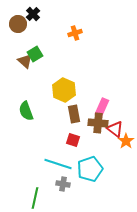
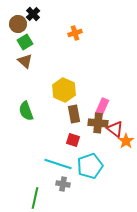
green square: moved 10 px left, 12 px up
cyan pentagon: moved 3 px up
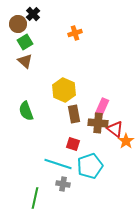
red square: moved 4 px down
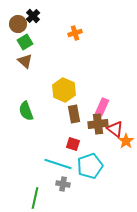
black cross: moved 2 px down
brown cross: moved 1 px down; rotated 12 degrees counterclockwise
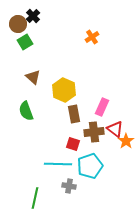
orange cross: moved 17 px right, 4 px down; rotated 16 degrees counterclockwise
brown triangle: moved 8 px right, 16 px down
brown cross: moved 4 px left, 8 px down
cyan line: rotated 16 degrees counterclockwise
gray cross: moved 6 px right, 2 px down
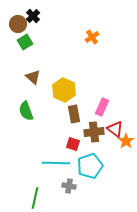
cyan line: moved 2 px left, 1 px up
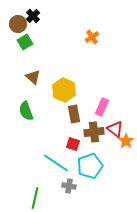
cyan line: rotated 32 degrees clockwise
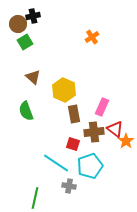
black cross: rotated 32 degrees clockwise
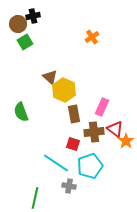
brown triangle: moved 17 px right
green semicircle: moved 5 px left, 1 px down
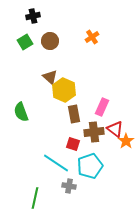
brown circle: moved 32 px right, 17 px down
